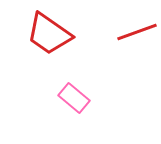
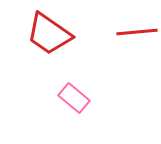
red line: rotated 15 degrees clockwise
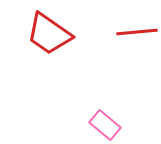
pink rectangle: moved 31 px right, 27 px down
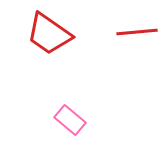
pink rectangle: moved 35 px left, 5 px up
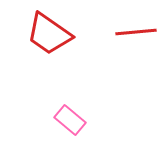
red line: moved 1 px left
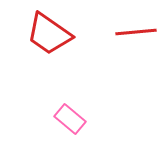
pink rectangle: moved 1 px up
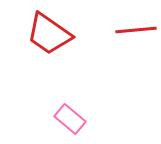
red line: moved 2 px up
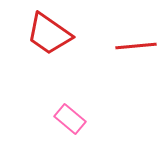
red line: moved 16 px down
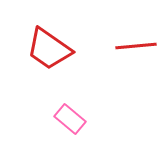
red trapezoid: moved 15 px down
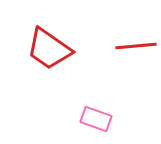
pink rectangle: moved 26 px right; rotated 20 degrees counterclockwise
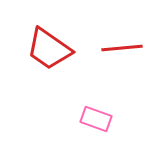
red line: moved 14 px left, 2 px down
